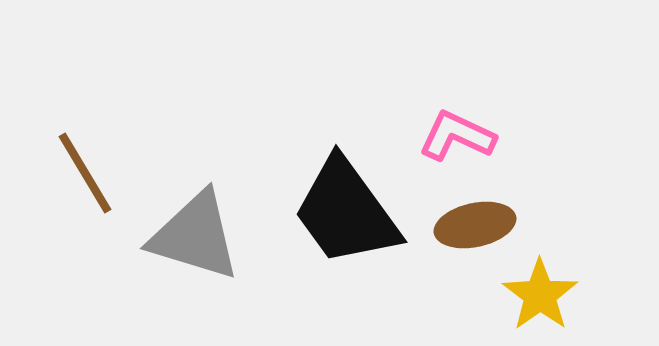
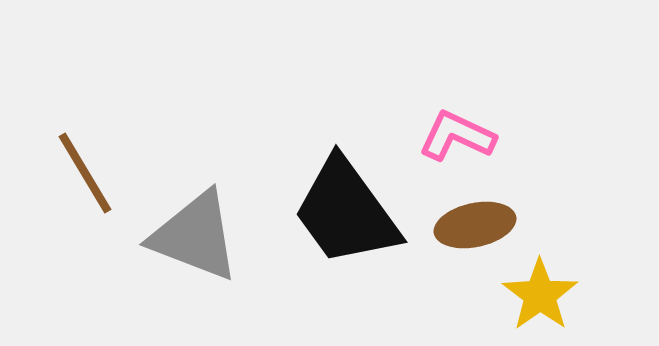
gray triangle: rotated 4 degrees clockwise
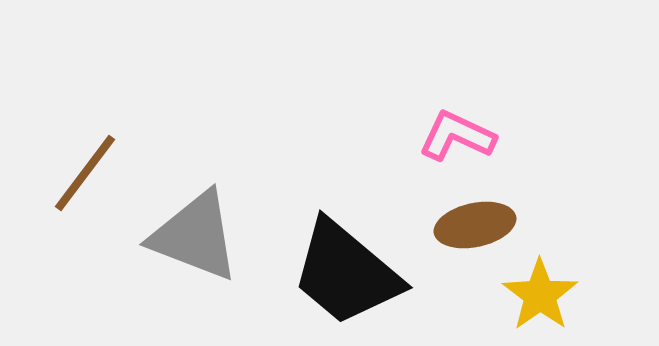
brown line: rotated 68 degrees clockwise
black trapezoid: moved 61 px down; rotated 14 degrees counterclockwise
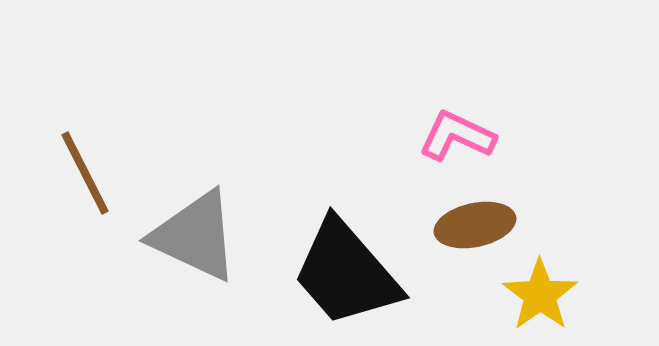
brown line: rotated 64 degrees counterclockwise
gray triangle: rotated 4 degrees clockwise
black trapezoid: rotated 9 degrees clockwise
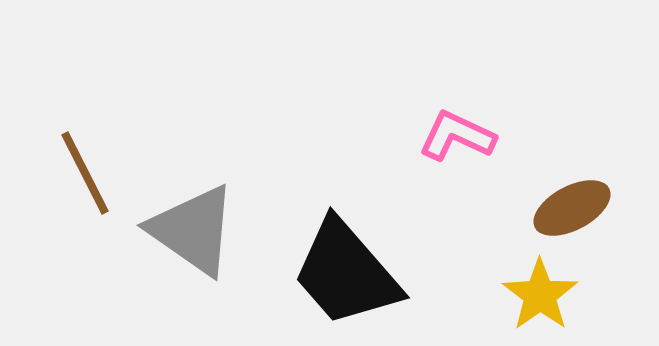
brown ellipse: moved 97 px right, 17 px up; rotated 16 degrees counterclockwise
gray triangle: moved 2 px left, 6 px up; rotated 10 degrees clockwise
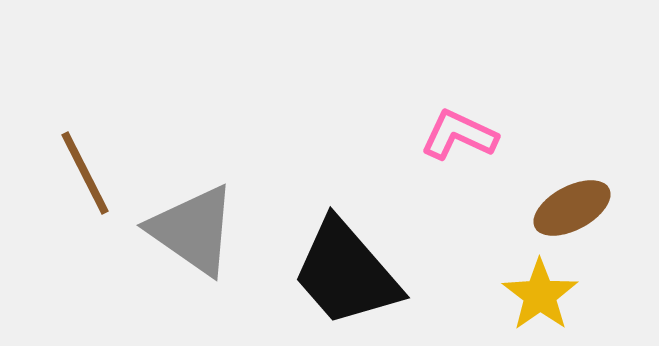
pink L-shape: moved 2 px right, 1 px up
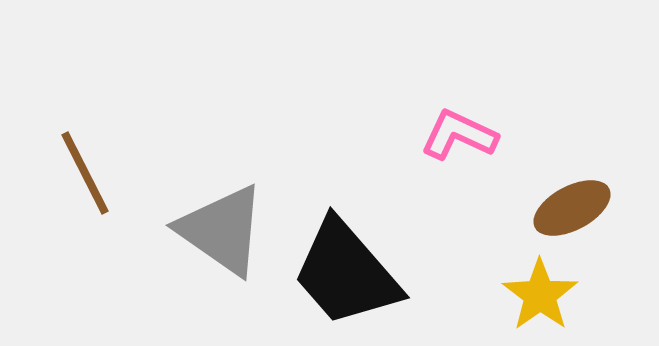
gray triangle: moved 29 px right
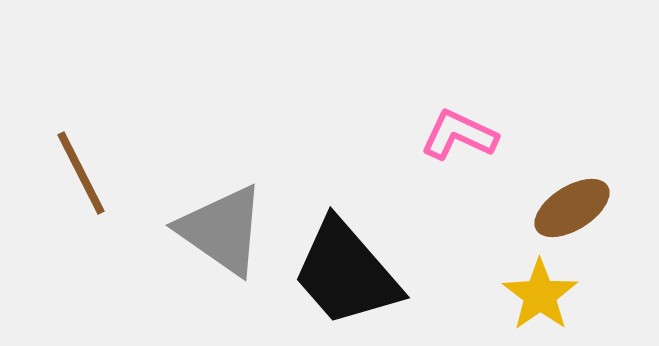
brown line: moved 4 px left
brown ellipse: rotated 4 degrees counterclockwise
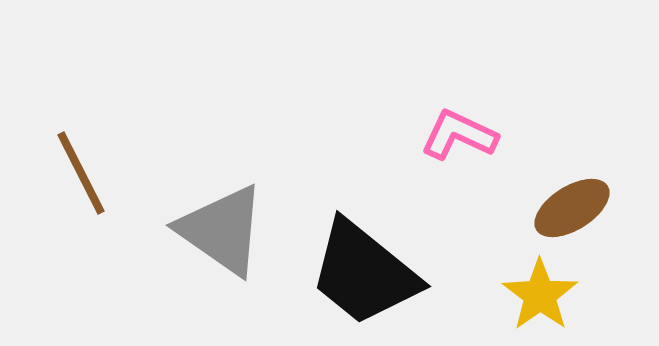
black trapezoid: moved 18 px right; rotated 10 degrees counterclockwise
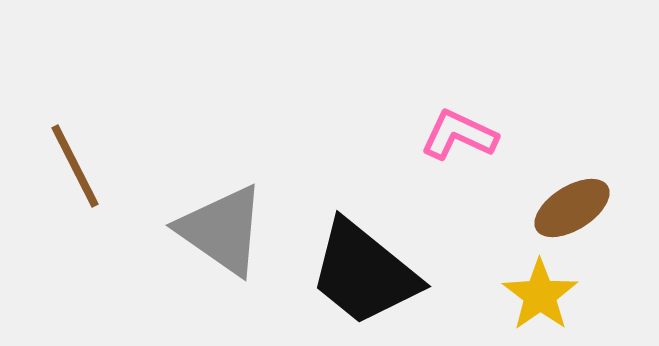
brown line: moved 6 px left, 7 px up
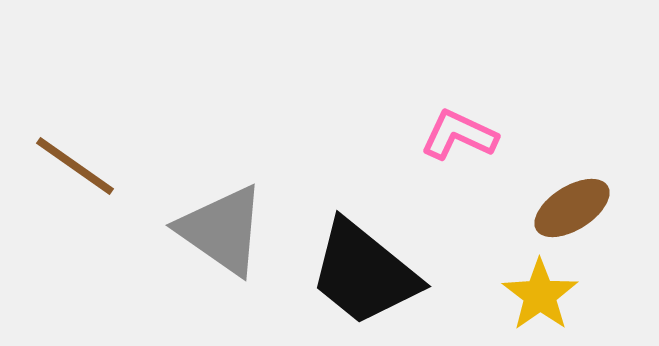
brown line: rotated 28 degrees counterclockwise
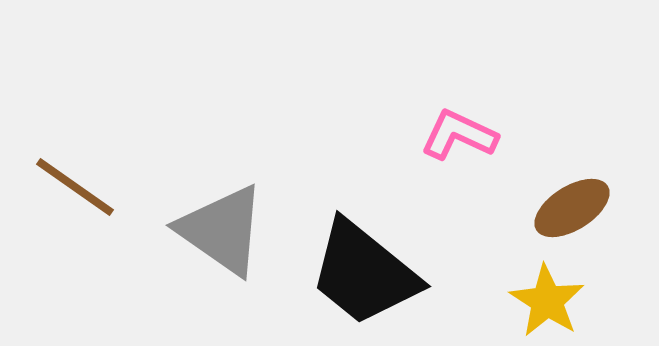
brown line: moved 21 px down
yellow star: moved 7 px right, 6 px down; rotated 4 degrees counterclockwise
